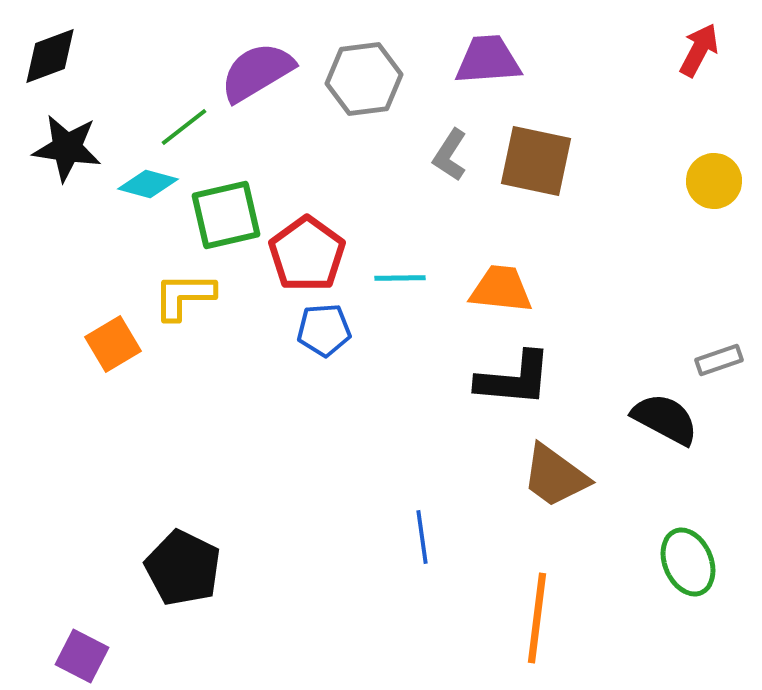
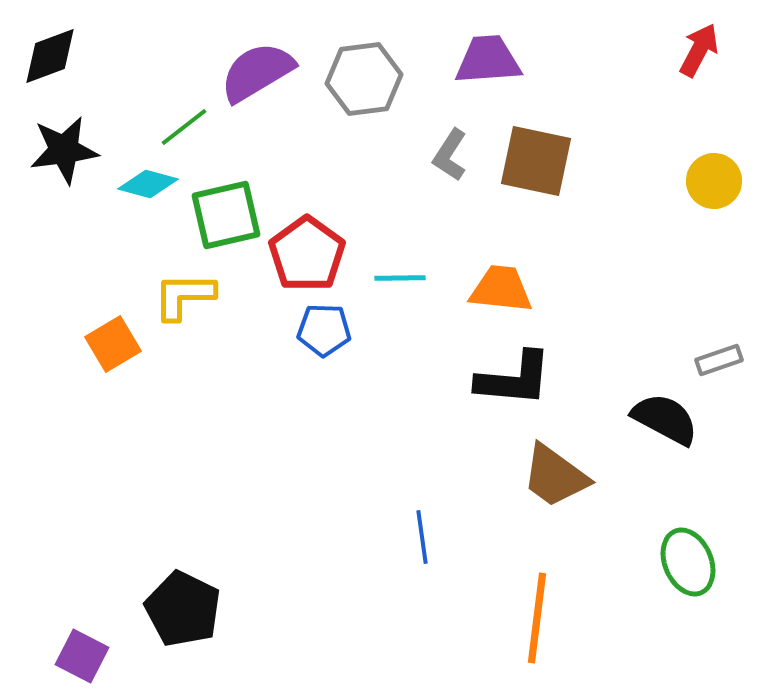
black star: moved 3 px left, 2 px down; rotated 16 degrees counterclockwise
blue pentagon: rotated 6 degrees clockwise
black pentagon: moved 41 px down
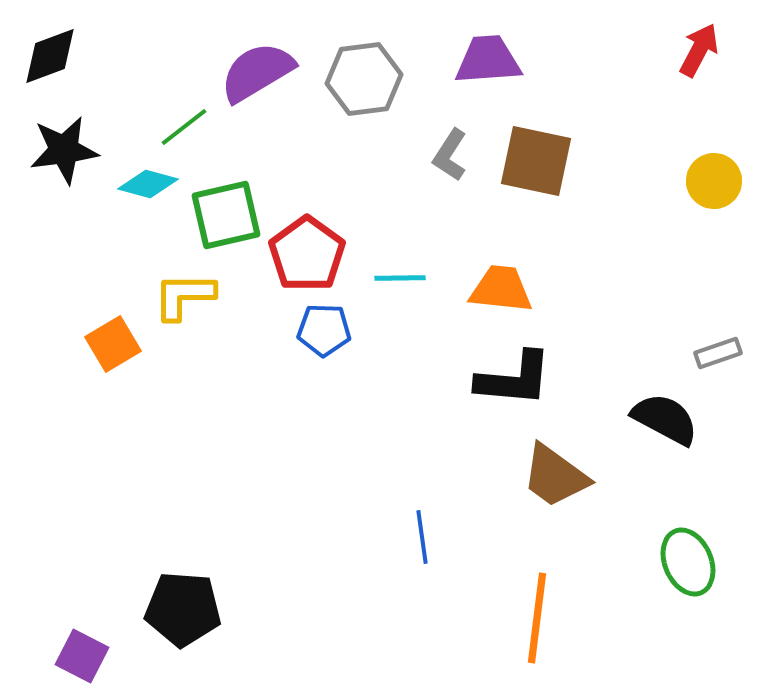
gray rectangle: moved 1 px left, 7 px up
black pentagon: rotated 22 degrees counterclockwise
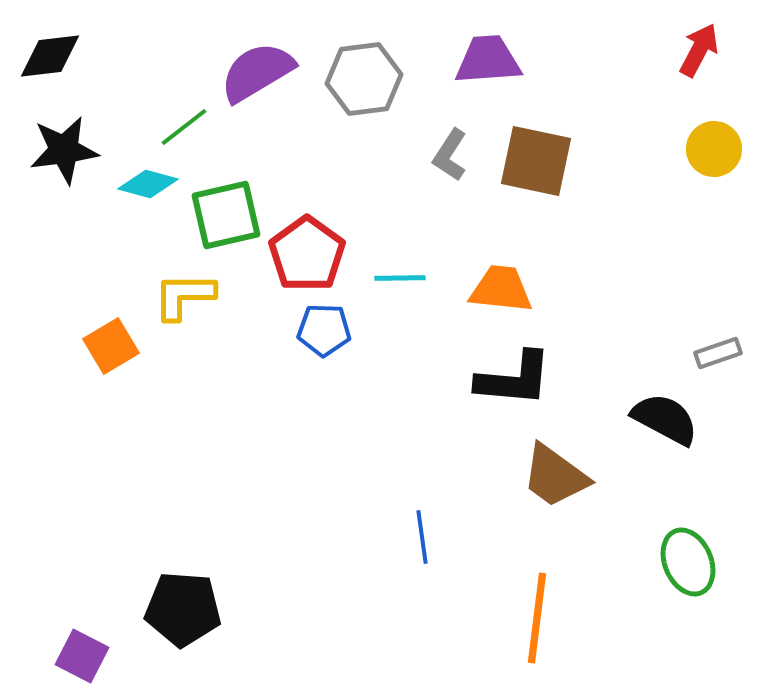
black diamond: rotated 14 degrees clockwise
yellow circle: moved 32 px up
orange square: moved 2 px left, 2 px down
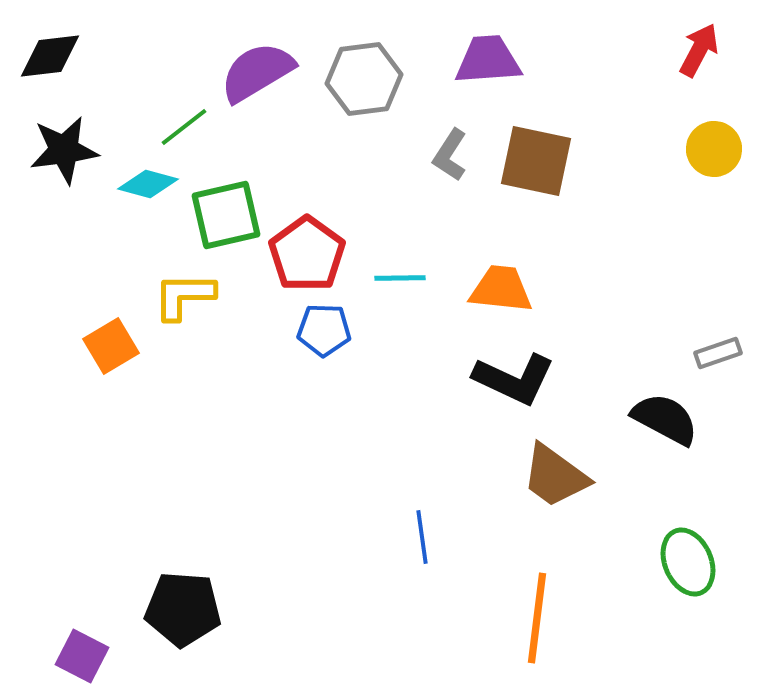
black L-shape: rotated 20 degrees clockwise
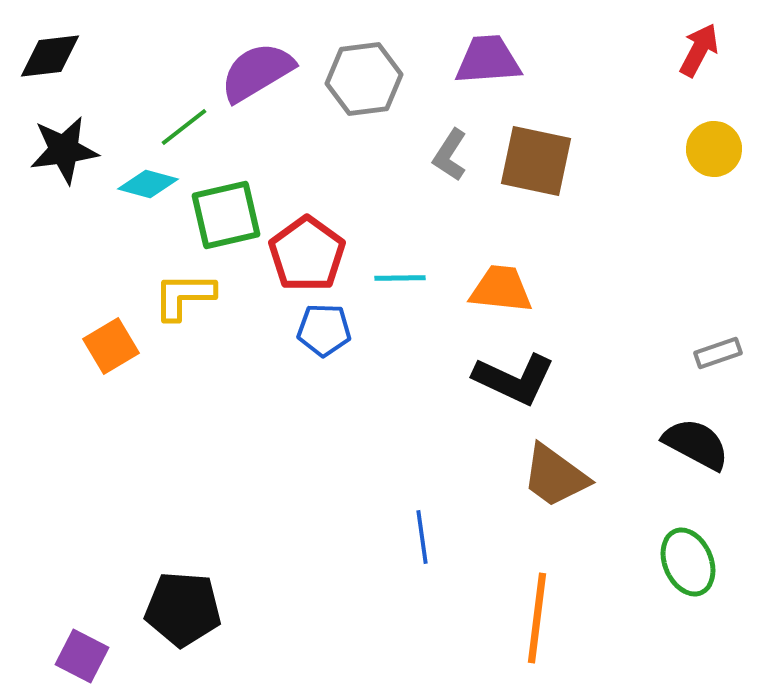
black semicircle: moved 31 px right, 25 px down
